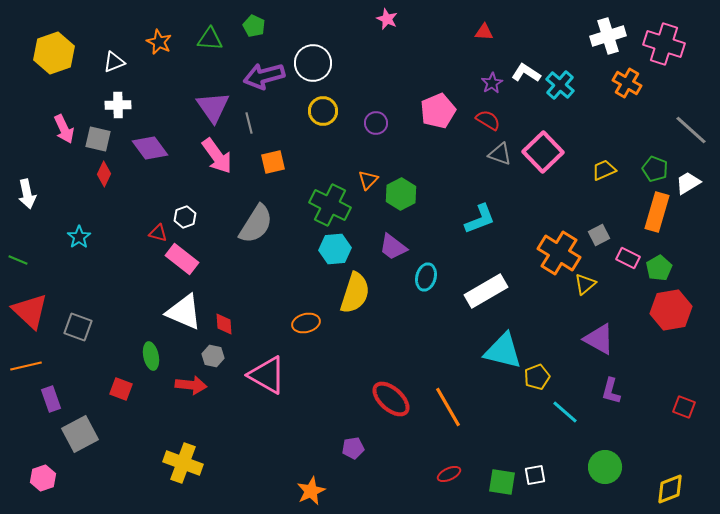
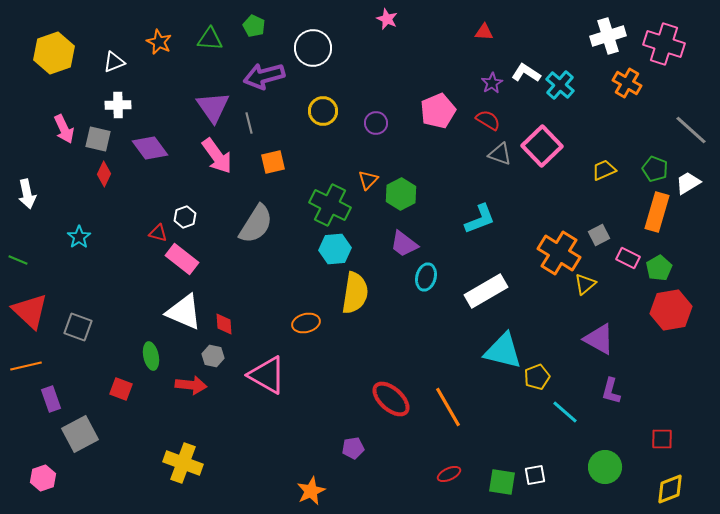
white circle at (313, 63): moved 15 px up
pink square at (543, 152): moved 1 px left, 6 px up
purple trapezoid at (393, 247): moved 11 px right, 3 px up
yellow semicircle at (355, 293): rotated 9 degrees counterclockwise
red square at (684, 407): moved 22 px left, 32 px down; rotated 20 degrees counterclockwise
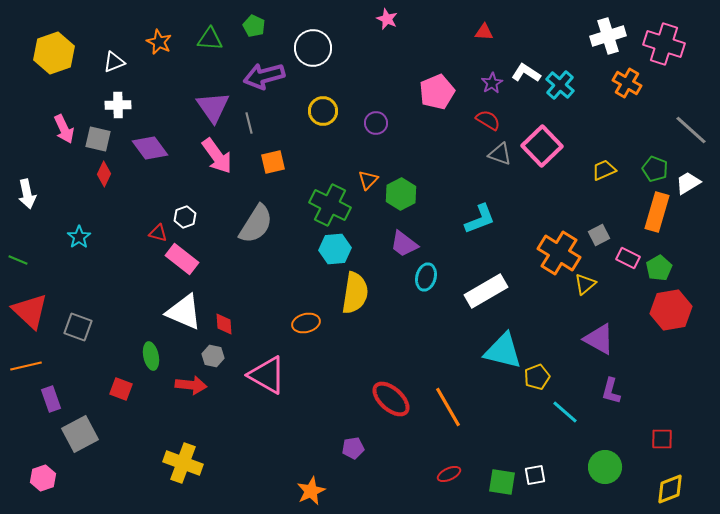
pink pentagon at (438, 111): moved 1 px left, 19 px up
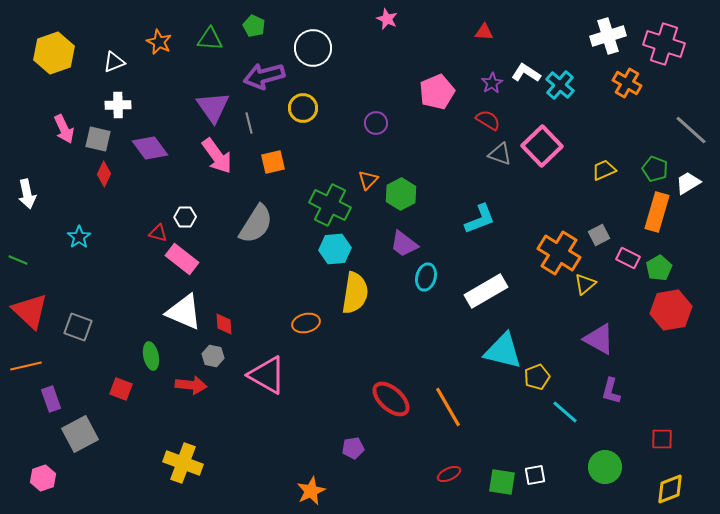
yellow circle at (323, 111): moved 20 px left, 3 px up
white hexagon at (185, 217): rotated 20 degrees clockwise
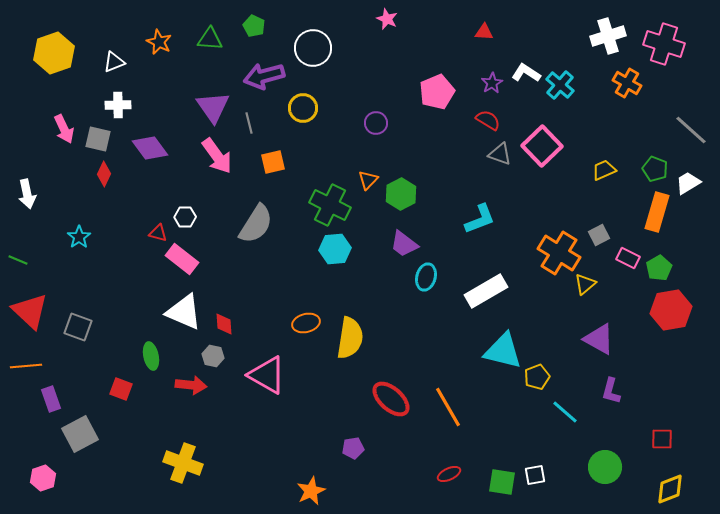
yellow semicircle at (355, 293): moved 5 px left, 45 px down
orange line at (26, 366): rotated 8 degrees clockwise
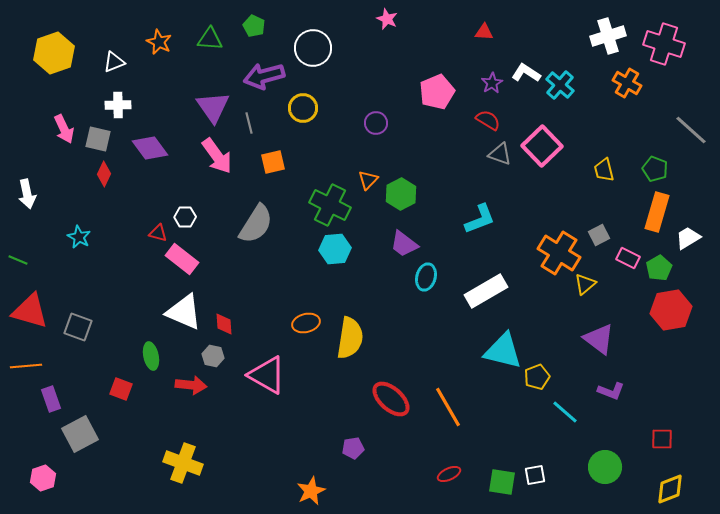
yellow trapezoid at (604, 170): rotated 80 degrees counterclockwise
white trapezoid at (688, 183): moved 55 px down
cyan star at (79, 237): rotated 10 degrees counterclockwise
red triangle at (30, 311): rotated 27 degrees counterclockwise
purple triangle at (599, 339): rotated 8 degrees clockwise
purple L-shape at (611, 391): rotated 84 degrees counterclockwise
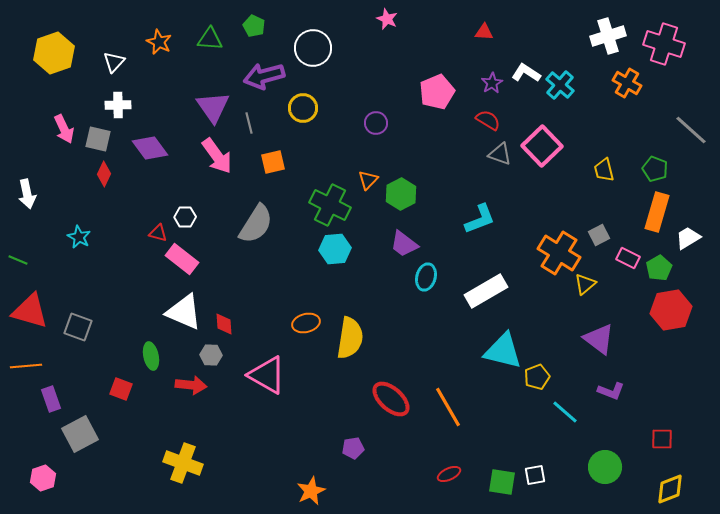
white triangle at (114, 62): rotated 25 degrees counterclockwise
gray hexagon at (213, 356): moved 2 px left, 1 px up; rotated 10 degrees counterclockwise
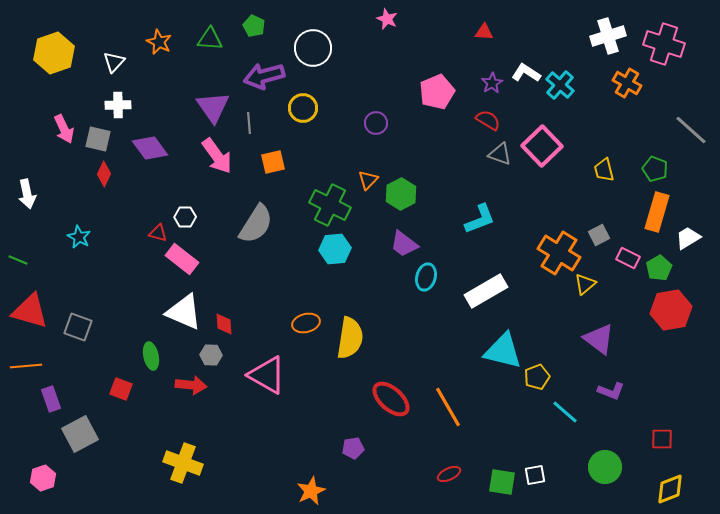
gray line at (249, 123): rotated 10 degrees clockwise
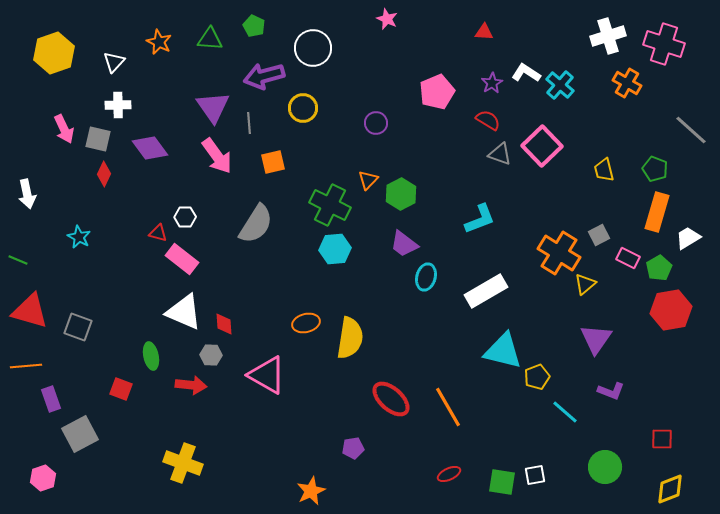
purple triangle at (599, 339): moved 3 px left; rotated 28 degrees clockwise
